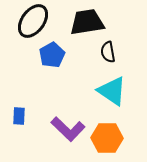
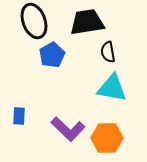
black ellipse: moved 1 px right; rotated 56 degrees counterclockwise
cyan triangle: moved 3 px up; rotated 24 degrees counterclockwise
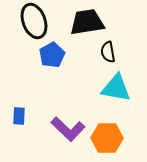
cyan triangle: moved 4 px right
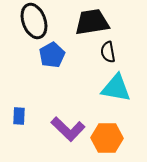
black trapezoid: moved 5 px right
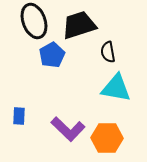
black trapezoid: moved 13 px left, 3 px down; rotated 9 degrees counterclockwise
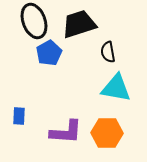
black trapezoid: moved 1 px up
blue pentagon: moved 3 px left, 2 px up
purple L-shape: moved 2 px left, 3 px down; rotated 40 degrees counterclockwise
orange hexagon: moved 5 px up
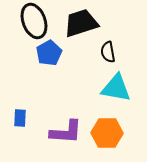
black trapezoid: moved 2 px right, 1 px up
blue rectangle: moved 1 px right, 2 px down
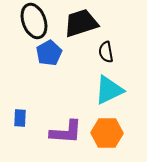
black semicircle: moved 2 px left
cyan triangle: moved 7 px left, 2 px down; rotated 36 degrees counterclockwise
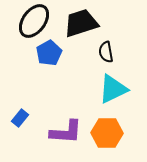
black ellipse: rotated 56 degrees clockwise
cyan triangle: moved 4 px right, 1 px up
blue rectangle: rotated 36 degrees clockwise
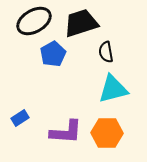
black ellipse: rotated 24 degrees clockwise
blue pentagon: moved 4 px right, 1 px down
cyan triangle: rotated 12 degrees clockwise
blue rectangle: rotated 18 degrees clockwise
